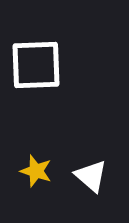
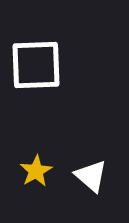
yellow star: rotated 24 degrees clockwise
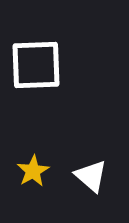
yellow star: moved 3 px left
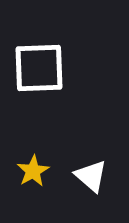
white square: moved 3 px right, 3 px down
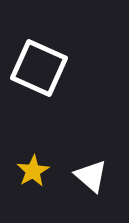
white square: rotated 26 degrees clockwise
